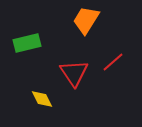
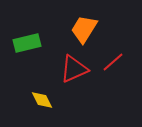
orange trapezoid: moved 2 px left, 9 px down
red triangle: moved 4 px up; rotated 40 degrees clockwise
yellow diamond: moved 1 px down
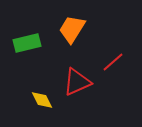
orange trapezoid: moved 12 px left
red triangle: moved 3 px right, 13 px down
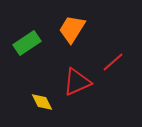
green rectangle: rotated 20 degrees counterclockwise
yellow diamond: moved 2 px down
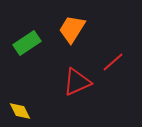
yellow diamond: moved 22 px left, 9 px down
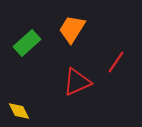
green rectangle: rotated 8 degrees counterclockwise
red line: moved 3 px right; rotated 15 degrees counterclockwise
yellow diamond: moved 1 px left
